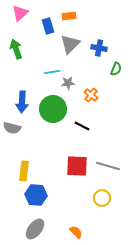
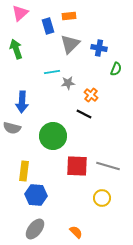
green circle: moved 27 px down
black line: moved 2 px right, 12 px up
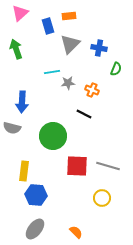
orange cross: moved 1 px right, 5 px up; rotated 16 degrees counterclockwise
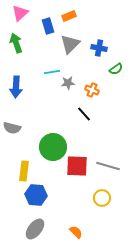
orange rectangle: rotated 16 degrees counterclockwise
green arrow: moved 6 px up
green semicircle: rotated 32 degrees clockwise
blue arrow: moved 6 px left, 15 px up
black line: rotated 21 degrees clockwise
green circle: moved 11 px down
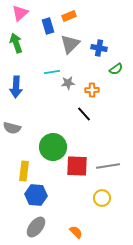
orange cross: rotated 24 degrees counterclockwise
gray line: rotated 25 degrees counterclockwise
gray ellipse: moved 1 px right, 2 px up
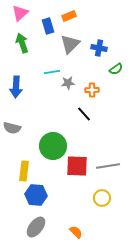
green arrow: moved 6 px right
green circle: moved 1 px up
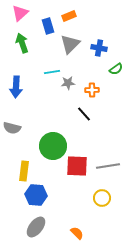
orange semicircle: moved 1 px right, 1 px down
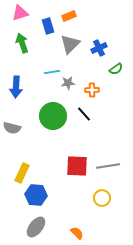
pink triangle: rotated 24 degrees clockwise
blue cross: rotated 35 degrees counterclockwise
green circle: moved 30 px up
yellow rectangle: moved 2 px left, 2 px down; rotated 18 degrees clockwise
